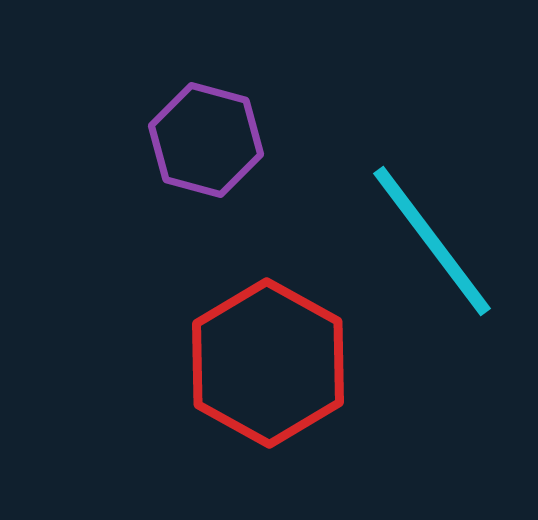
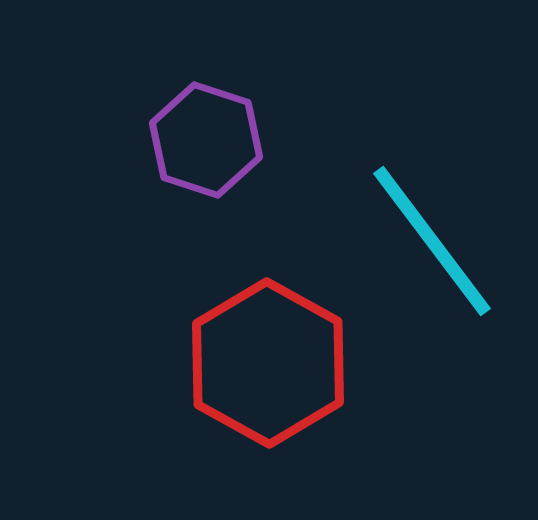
purple hexagon: rotated 3 degrees clockwise
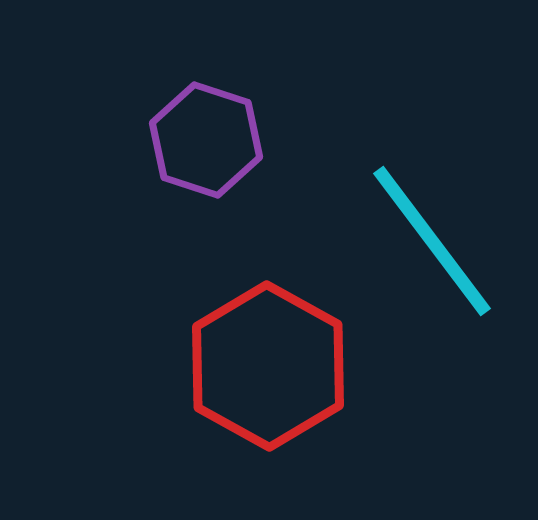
red hexagon: moved 3 px down
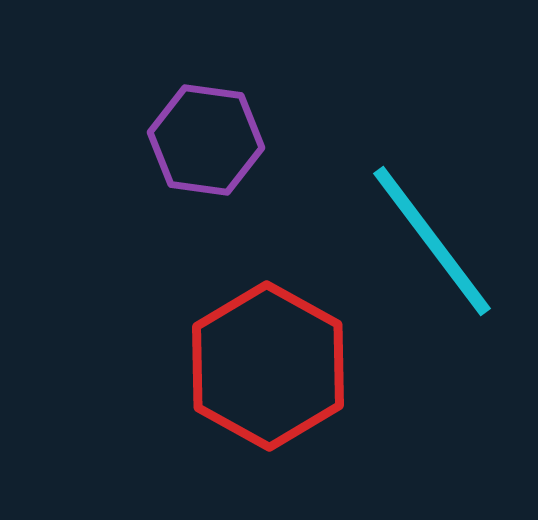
purple hexagon: rotated 10 degrees counterclockwise
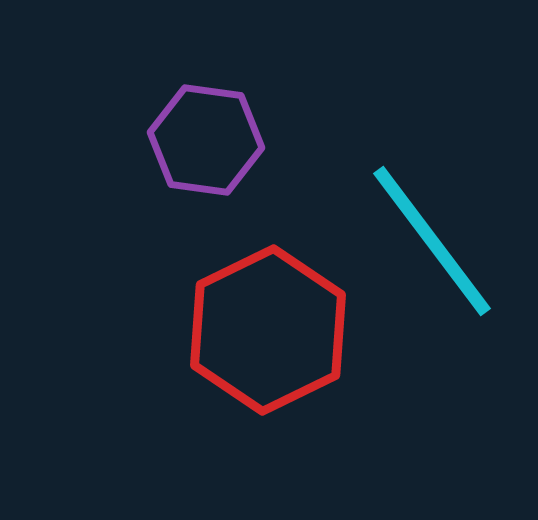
red hexagon: moved 36 px up; rotated 5 degrees clockwise
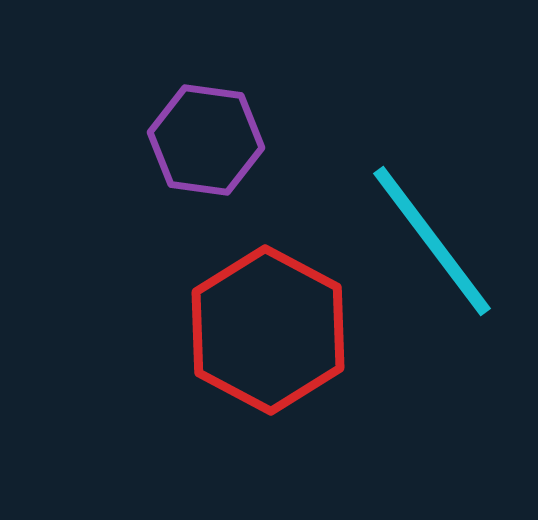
red hexagon: rotated 6 degrees counterclockwise
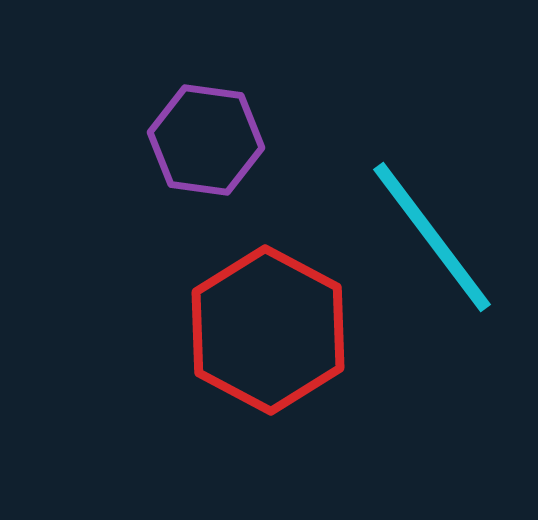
cyan line: moved 4 px up
